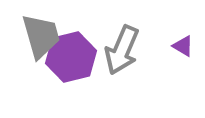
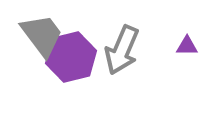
gray trapezoid: moved 1 px right, 1 px up; rotated 21 degrees counterclockwise
purple triangle: moved 4 px right; rotated 30 degrees counterclockwise
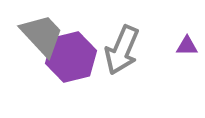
gray trapezoid: rotated 6 degrees counterclockwise
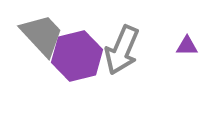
purple hexagon: moved 6 px right, 1 px up
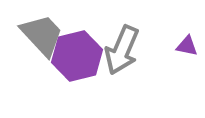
purple triangle: rotated 10 degrees clockwise
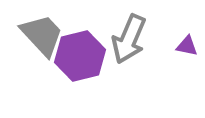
gray arrow: moved 7 px right, 11 px up
purple hexagon: moved 3 px right
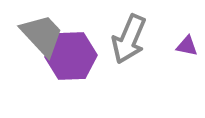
purple hexagon: moved 9 px left; rotated 12 degrees clockwise
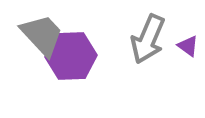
gray arrow: moved 19 px right
purple triangle: moved 1 px right; rotated 25 degrees clockwise
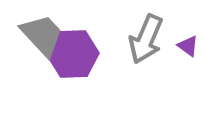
gray arrow: moved 2 px left
purple hexagon: moved 2 px right, 2 px up
